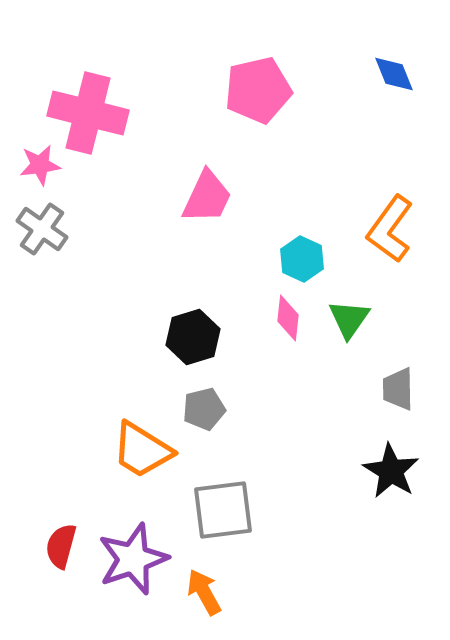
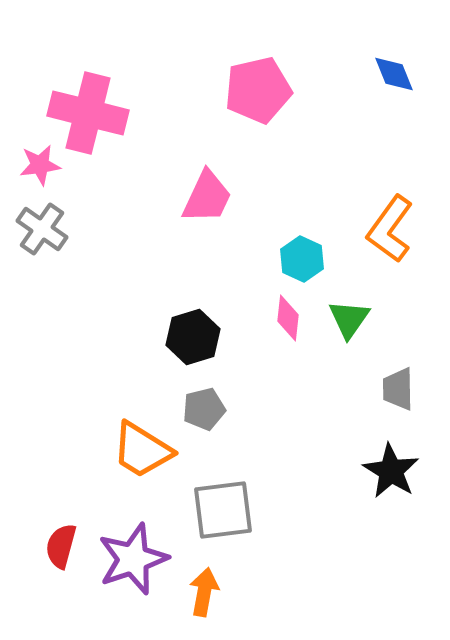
orange arrow: rotated 39 degrees clockwise
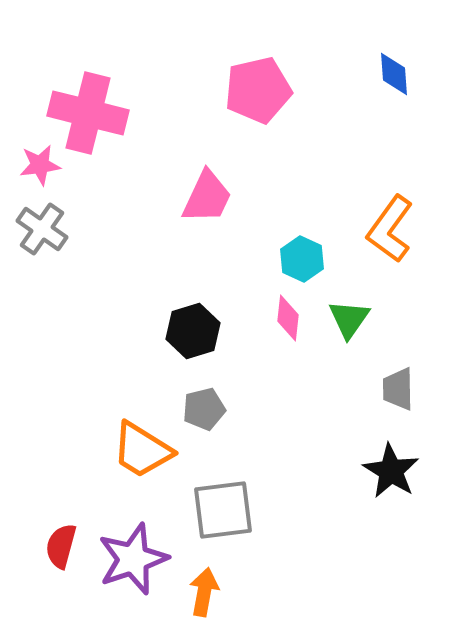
blue diamond: rotated 18 degrees clockwise
black hexagon: moved 6 px up
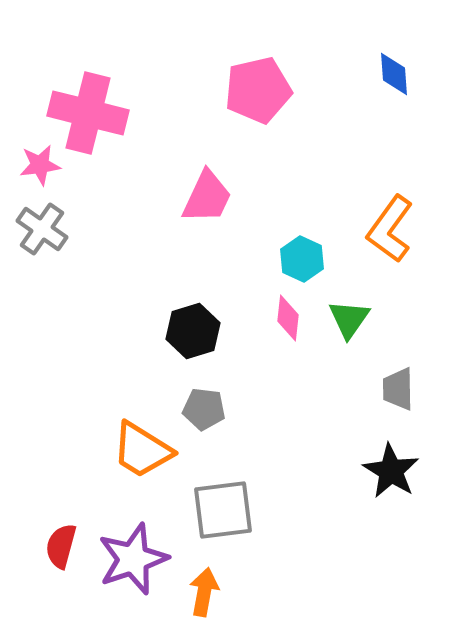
gray pentagon: rotated 21 degrees clockwise
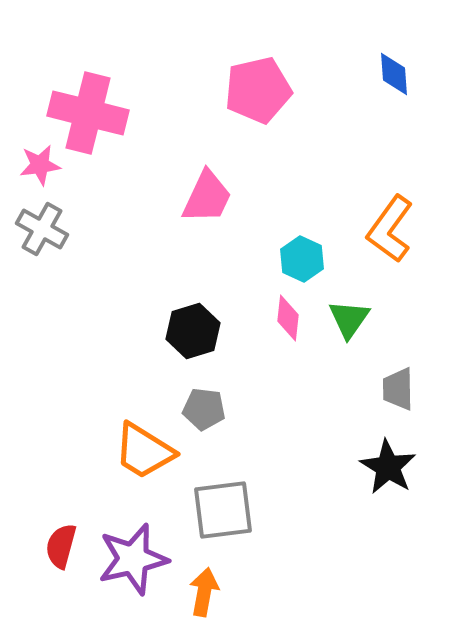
gray cross: rotated 6 degrees counterclockwise
orange trapezoid: moved 2 px right, 1 px down
black star: moved 3 px left, 4 px up
purple star: rotated 6 degrees clockwise
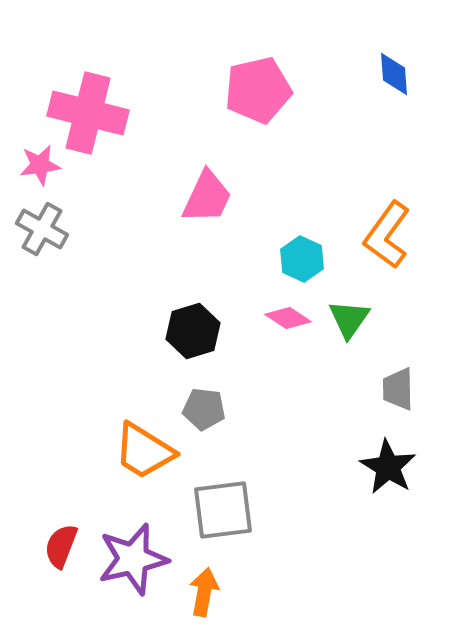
orange L-shape: moved 3 px left, 6 px down
pink diamond: rotated 63 degrees counterclockwise
red semicircle: rotated 6 degrees clockwise
